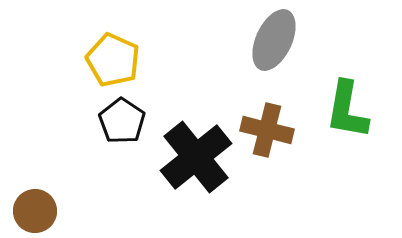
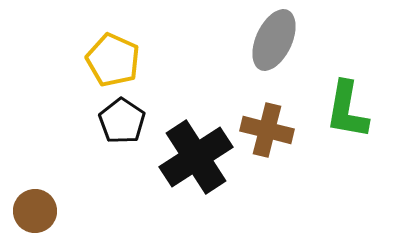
black cross: rotated 6 degrees clockwise
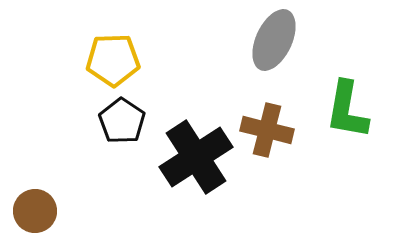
yellow pentagon: rotated 26 degrees counterclockwise
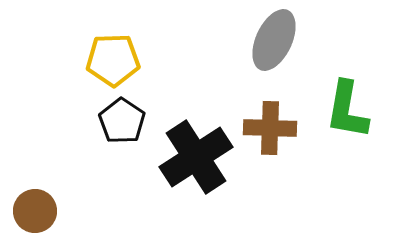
brown cross: moved 3 px right, 2 px up; rotated 12 degrees counterclockwise
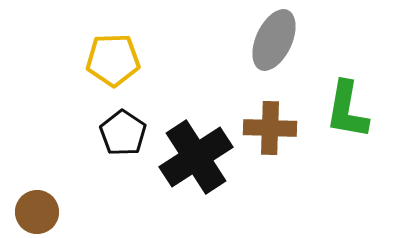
black pentagon: moved 1 px right, 12 px down
brown circle: moved 2 px right, 1 px down
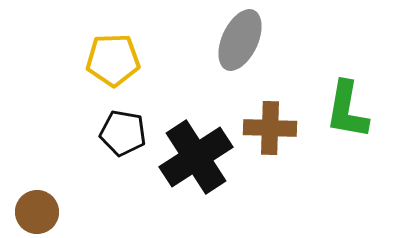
gray ellipse: moved 34 px left
black pentagon: rotated 24 degrees counterclockwise
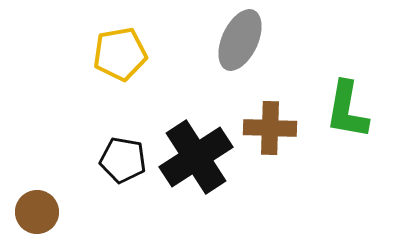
yellow pentagon: moved 7 px right, 6 px up; rotated 8 degrees counterclockwise
black pentagon: moved 27 px down
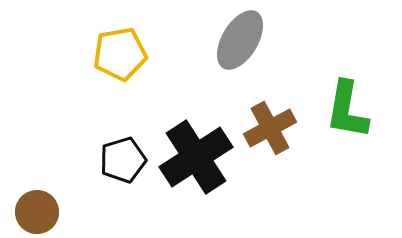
gray ellipse: rotated 6 degrees clockwise
brown cross: rotated 30 degrees counterclockwise
black pentagon: rotated 27 degrees counterclockwise
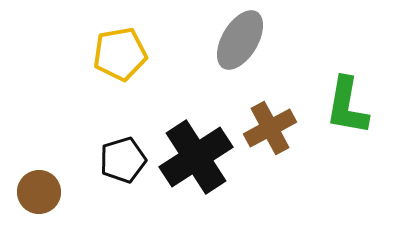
green L-shape: moved 4 px up
brown circle: moved 2 px right, 20 px up
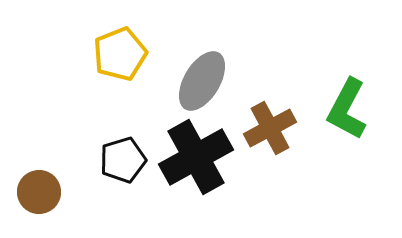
gray ellipse: moved 38 px left, 41 px down
yellow pentagon: rotated 12 degrees counterclockwise
green L-shape: moved 3 px down; rotated 18 degrees clockwise
black cross: rotated 4 degrees clockwise
